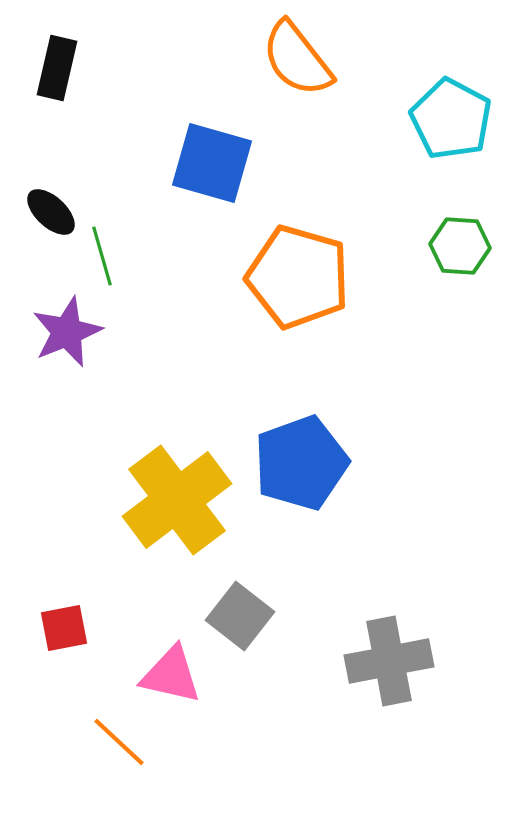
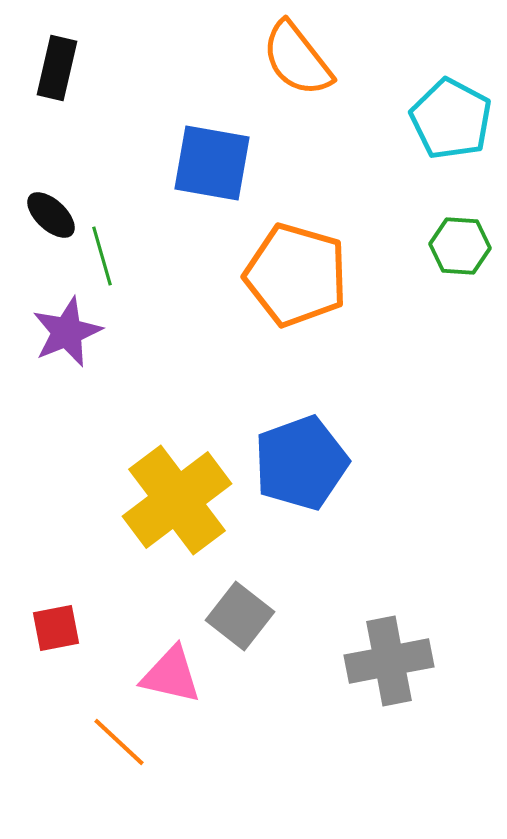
blue square: rotated 6 degrees counterclockwise
black ellipse: moved 3 px down
orange pentagon: moved 2 px left, 2 px up
red square: moved 8 px left
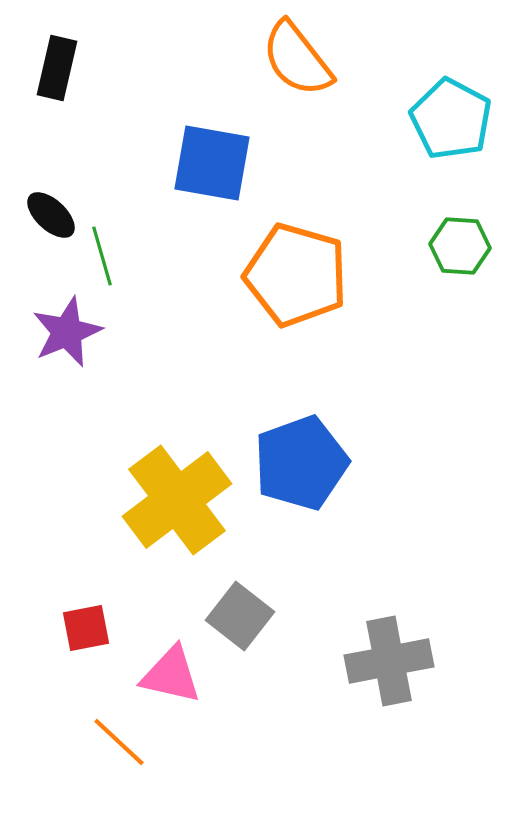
red square: moved 30 px right
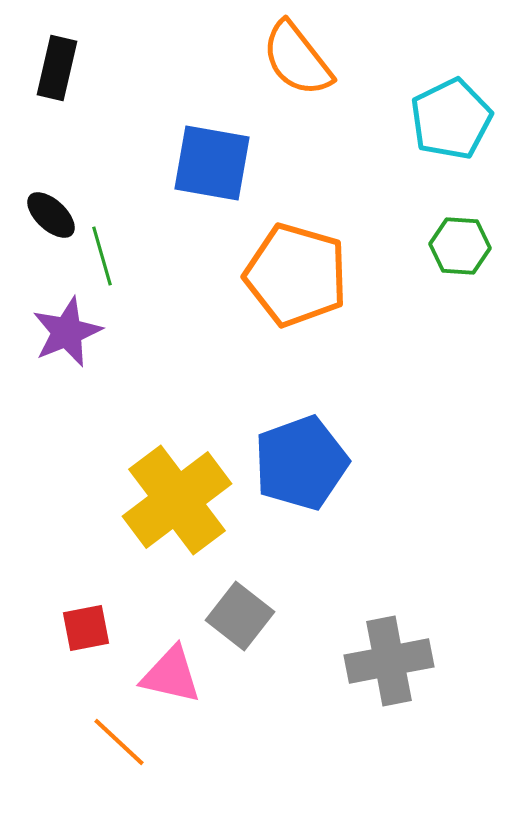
cyan pentagon: rotated 18 degrees clockwise
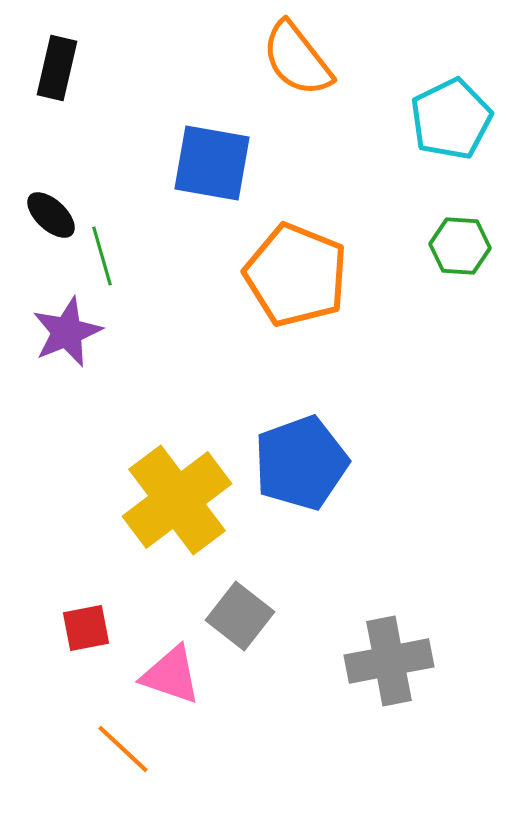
orange pentagon: rotated 6 degrees clockwise
pink triangle: rotated 6 degrees clockwise
orange line: moved 4 px right, 7 px down
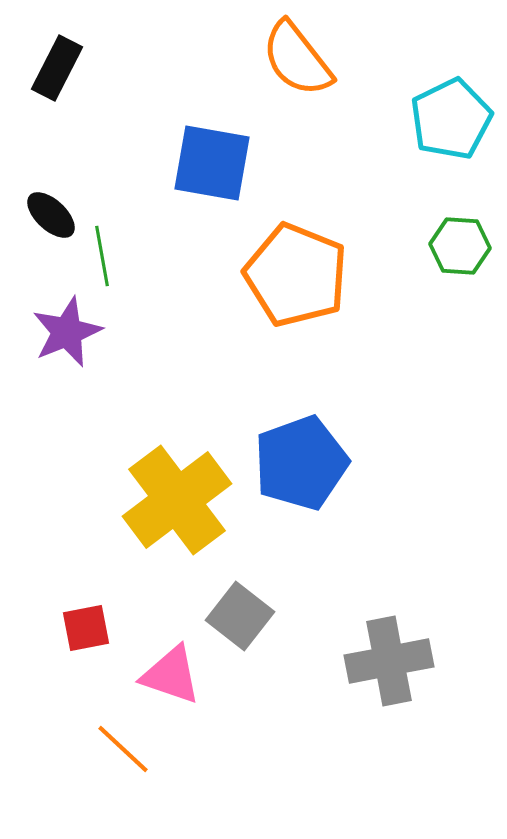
black rectangle: rotated 14 degrees clockwise
green line: rotated 6 degrees clockwise
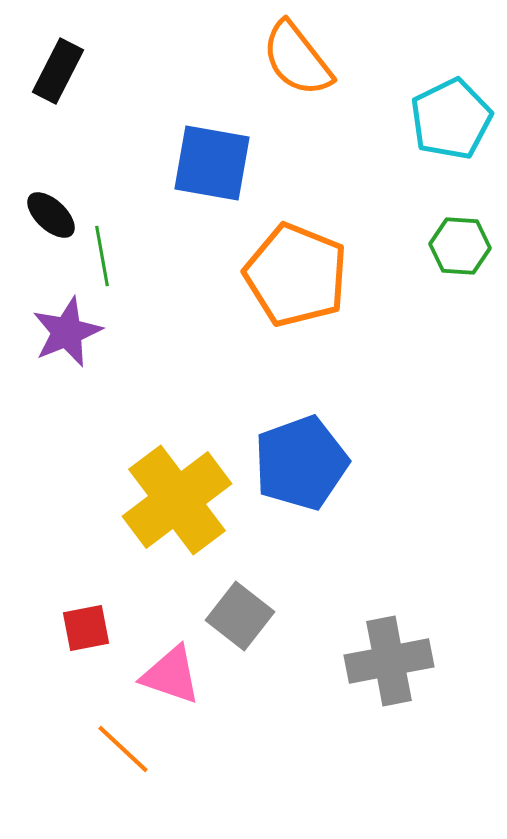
black rectangle: moved 1 px right, 3 px down
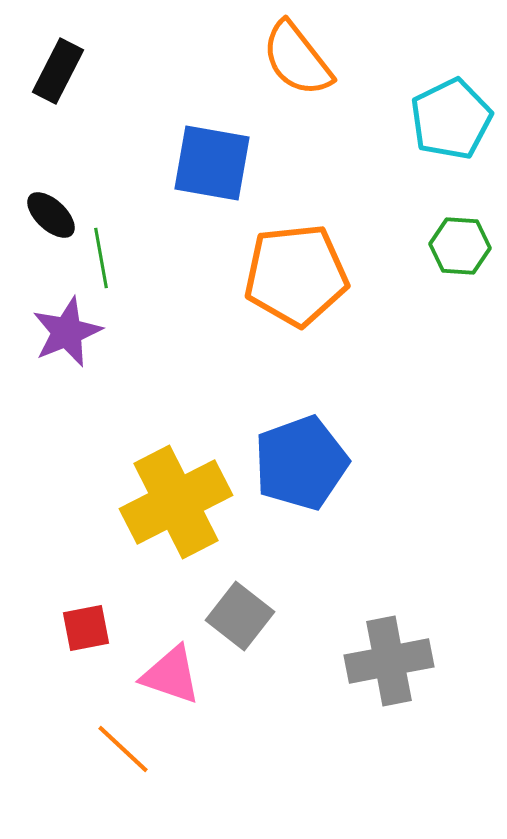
green line: moved 1 px left, 2 px down
orange pentagon: rotated 28 degrees counterclockwise
yellow cross: moved 1 px left, 2 px down; rotated 10 degrees clockwise
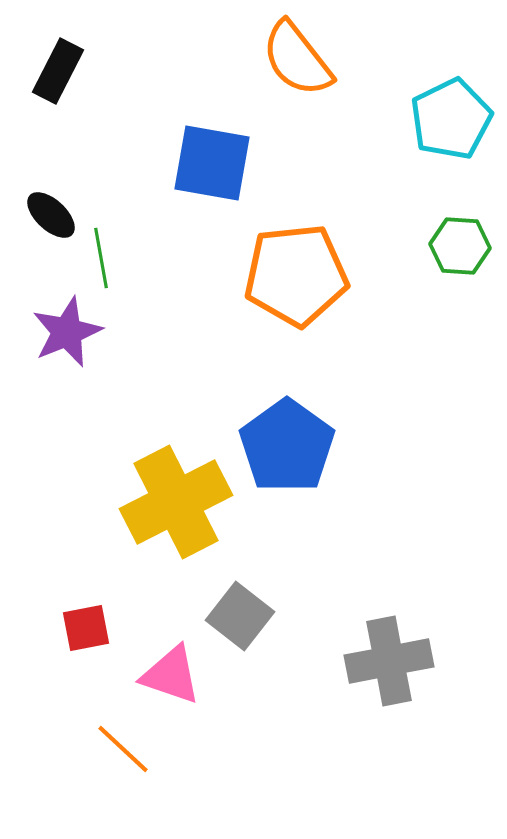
blue pentagon: moved 14 px left, 17 px up; rotated 16 degrees counterclockwise
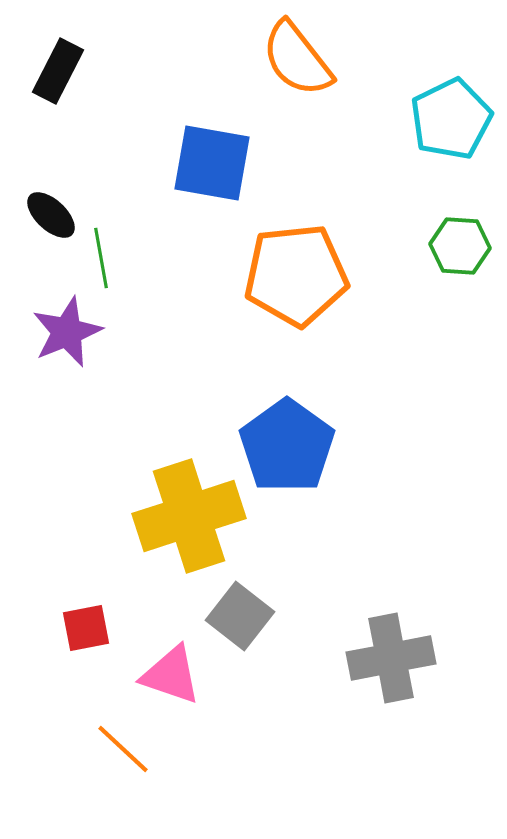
yellow cross: moved 13 px right, 14 px down; rotated 9 degrees clockwise
gray cross: moved 2 px right, 3 px up
